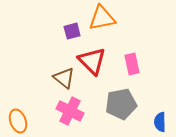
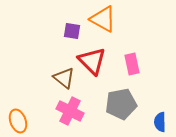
orange triangle: moved 1 px right, 1 px down; rotated 40 degrees clockwise
purple square: rotated 24 degrees clockwise
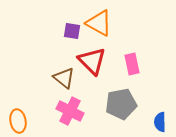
orange triangle: moved 4 px left, 4 px down
orange ellipse: rotated 10 degrees clockwise
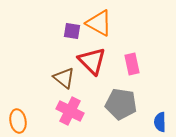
gray pentagon: rotated 20 degrees clockwise
